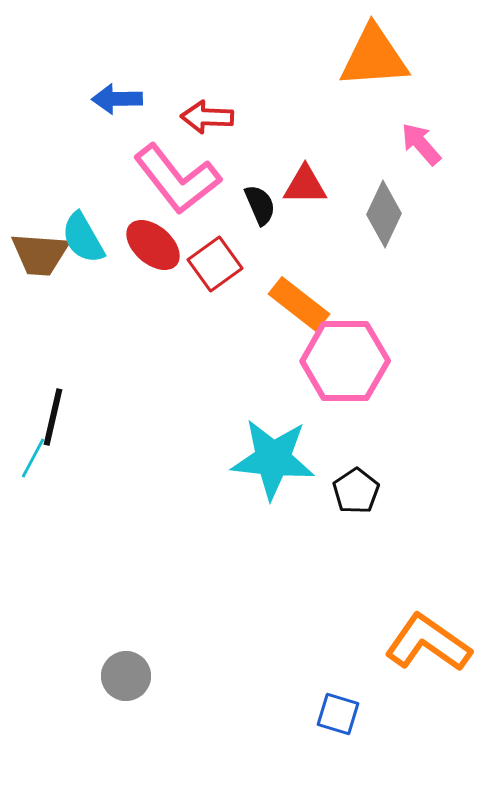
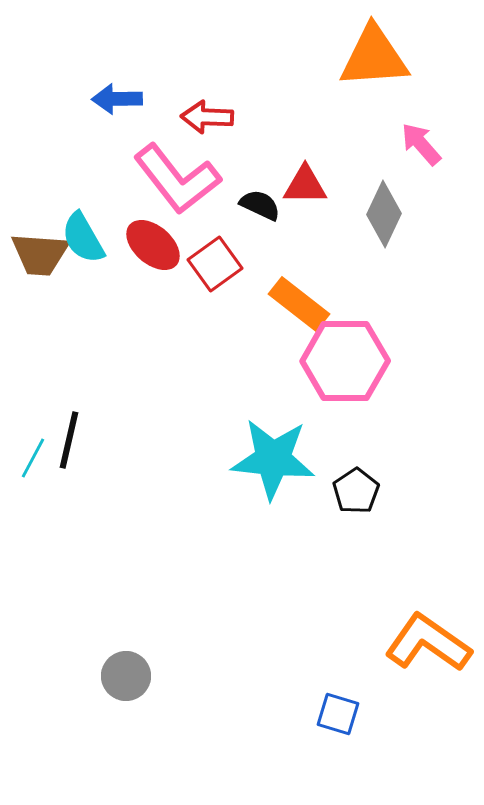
black semicircle: rotated 42 degrees counterclockwise
black line: moved 16 px right, 23 px down
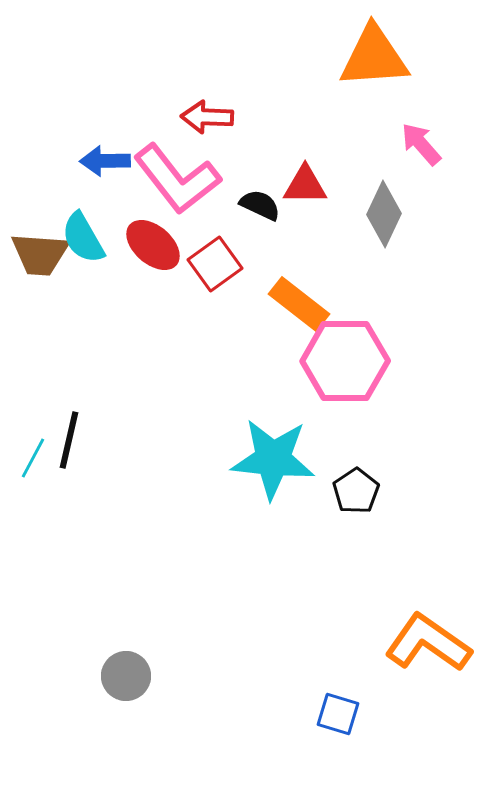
blue arrow: moved 12 px left, 62 px down
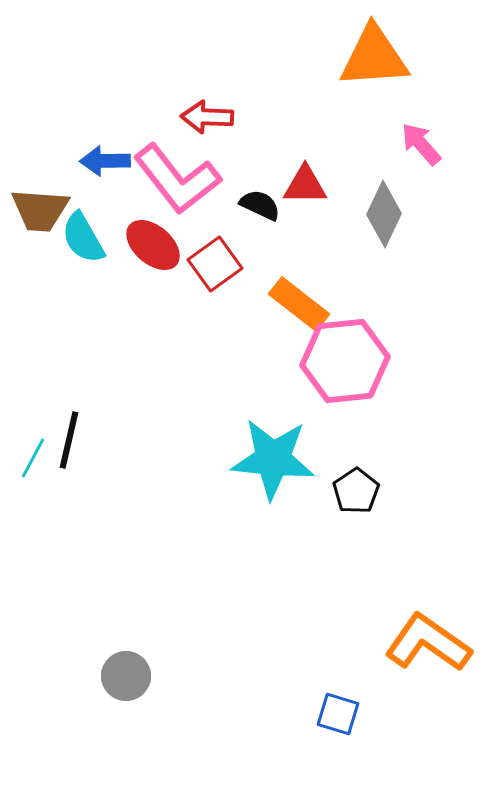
brown trapezoid: moved 44 px up
pink hexagon: rotated 6 degrees counterclockwise
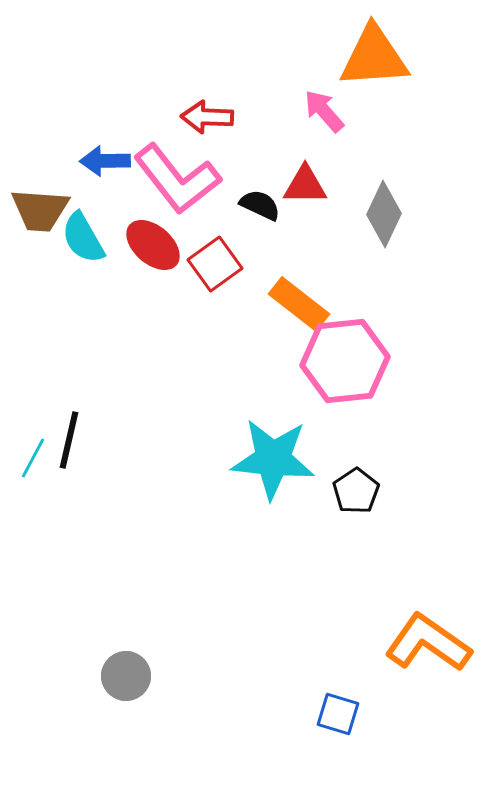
pink arrow: moved 97 px left, 33 px up
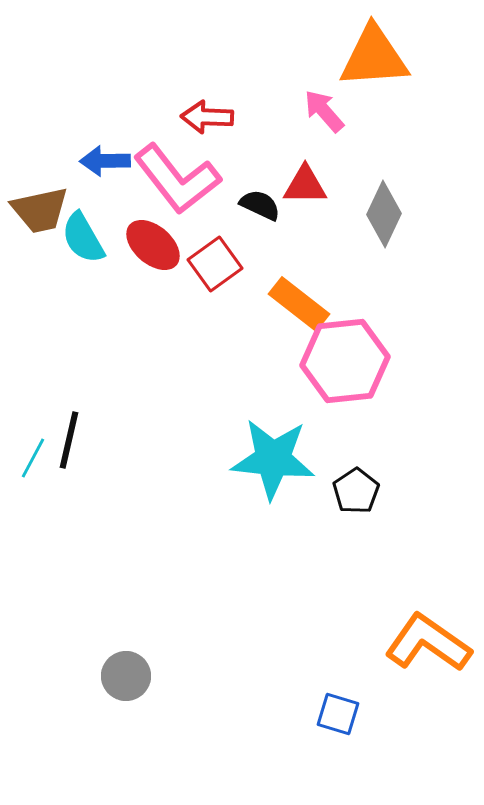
brown trapezoid: rotated 16 degrees counterclockwise
